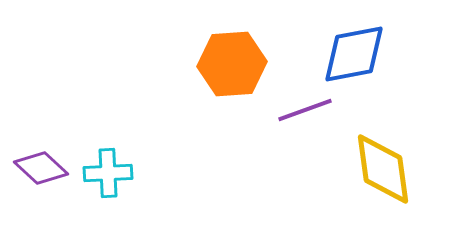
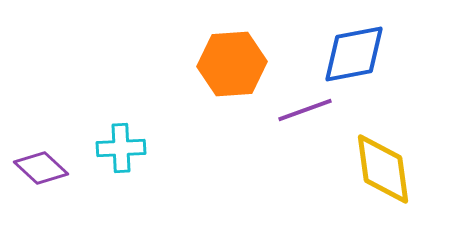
cyan cross: moved 13 px right, 25 px up
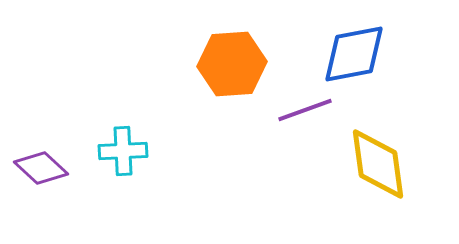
cyan cross: moved 2 px right, 3 px down
yellow diamond: moved 5 px left, 5 px up
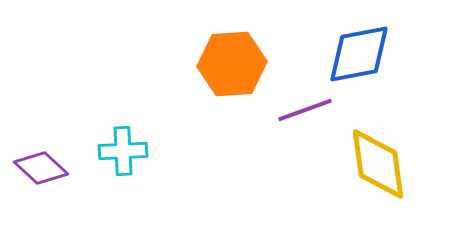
blue diamond: moved 5 px right
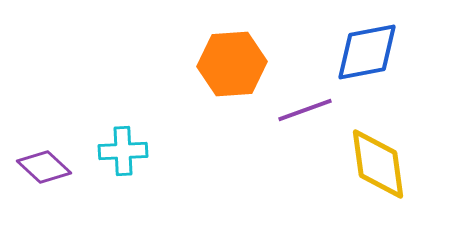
blue diamond: moved 8 px right, 2 px up
purple diamond: moved 3 px right, 1 px up
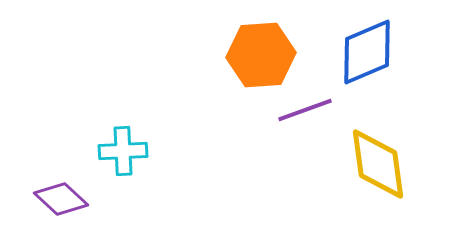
blue diamond: rotated 12 degrees counterclockwise
orange hexagon: moved 29 px right, 9 px up
purple diamond: moved 17 px right, 32 px down
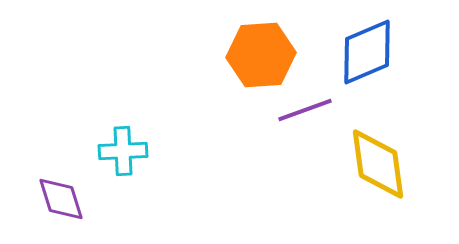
purple diamond: rotated 30 degrees clockwise
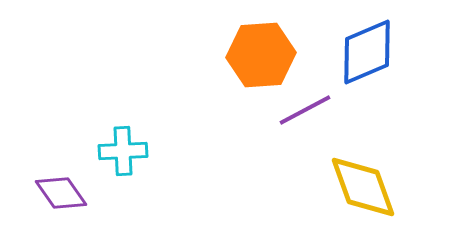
purple line: rotated 8 degrees counterclockwise
yellow diamond: moved 15 px left, 23 px down; rotated 12 degrees counterclockwise
purple diamond: moved 6 px up; rotated 18 degrees counterclockwise
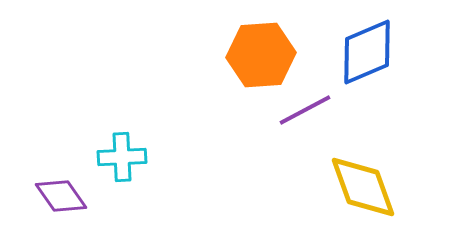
cyan cross: moved 1 px left, 6 px down
purple diamond: moved 3 px down
